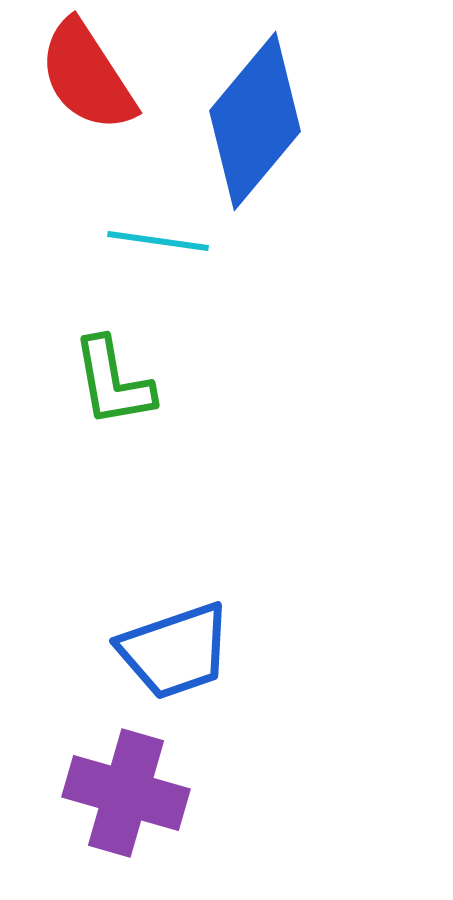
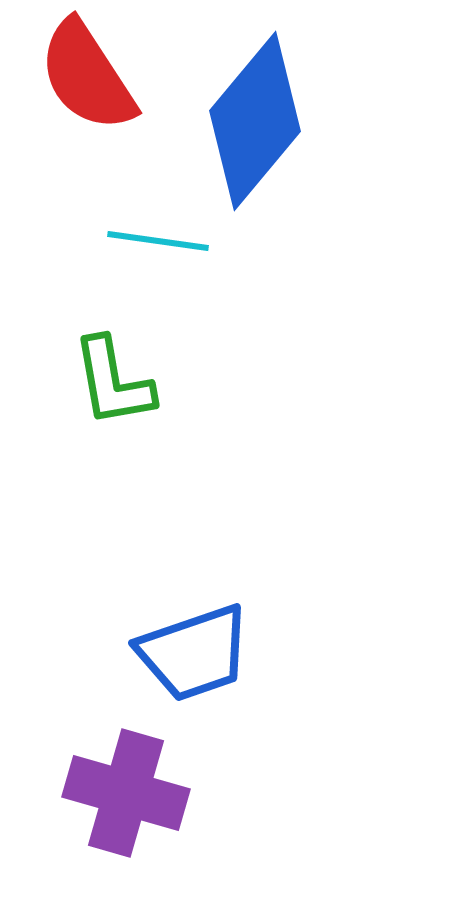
blue trapezoid: moved 19 px right, 2 px down
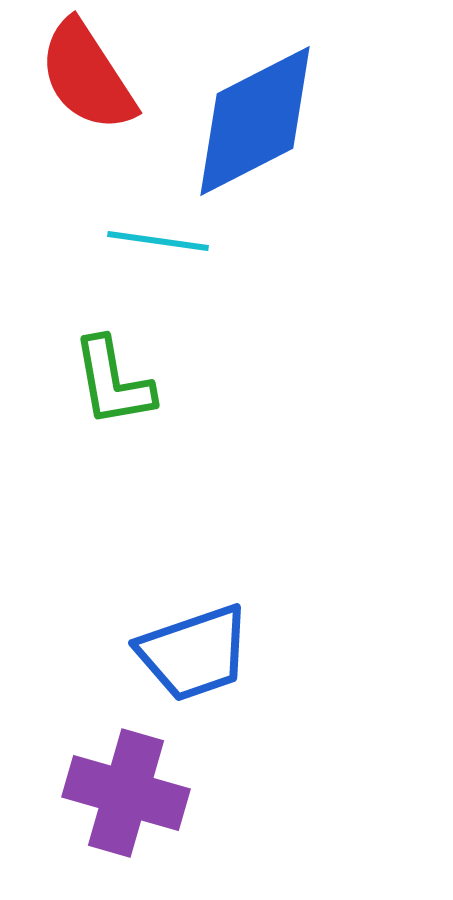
blue diamond: rotated 23 degrees clockwise
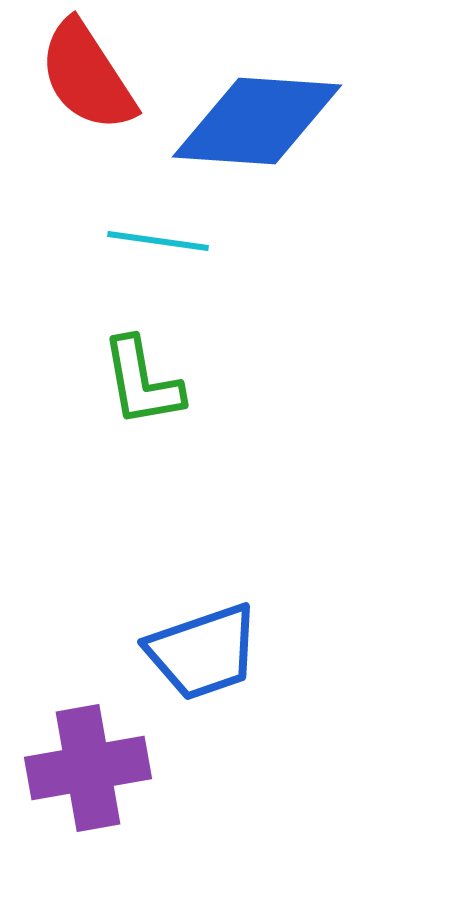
blue diamond: moved 2 px right; rotated 31 degrees clockwise
green L-shape: moved 29 px right
blue trapezoid: moved 9 px right, 1 px up
purple cross: moved 38 px left, 25 px up; rotated 26 degrees counterclockwise
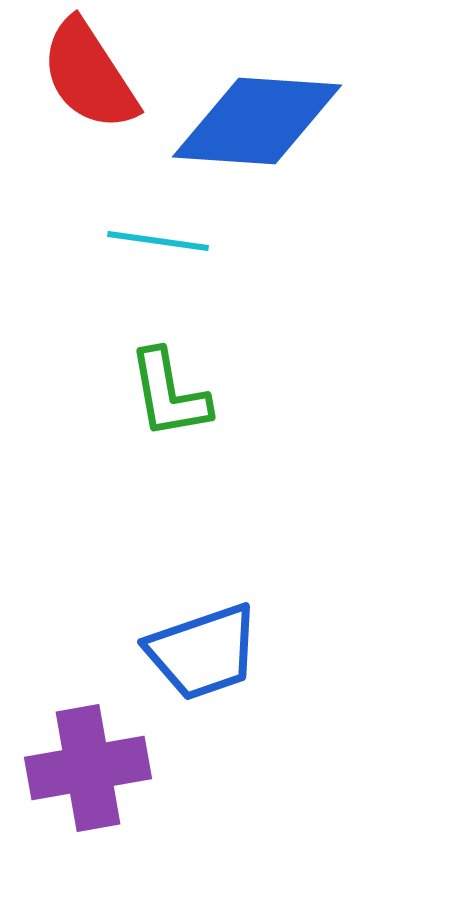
red semicircle: moved 2 px right, 1 px up
green L-shape: moved 27 px right, 12 px down
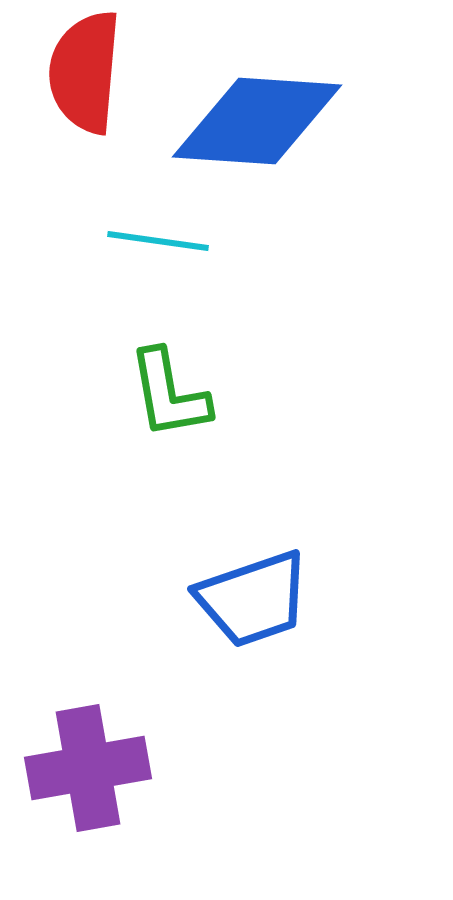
red semicircle: moved 4 px left, 3 px up; rotated 38 degrees clockwise
blue trapezoid: moved 50 px right, 53 px up
